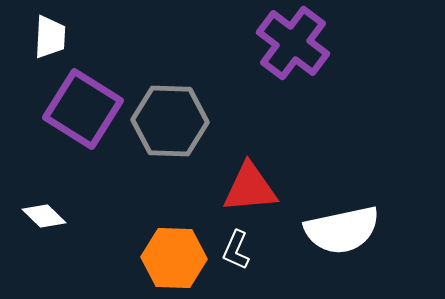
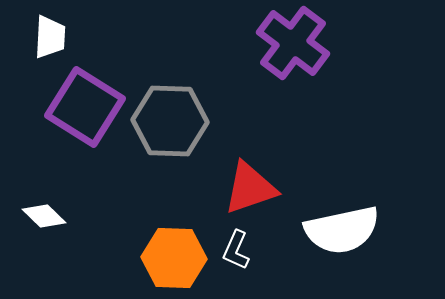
purple square: moved 2 px right, 2 px up
red triangle: rotated 14 degrees counterclockwise
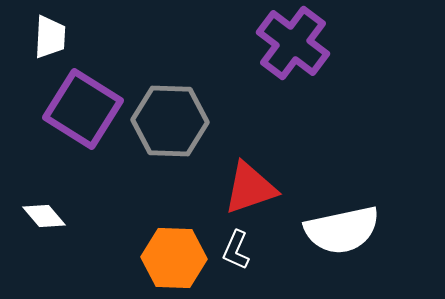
purple square: moved 2 px left, 2 px down
white diamond: rotated 6 degrees clockwise
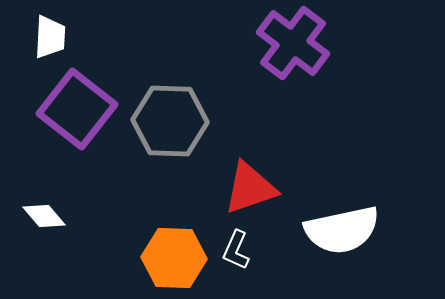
purple square: moved 6 px left; rotated 6 degrees clockwise
